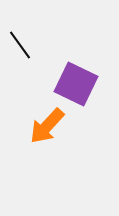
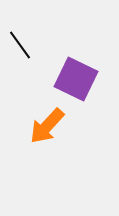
purple square: moved 5 px up
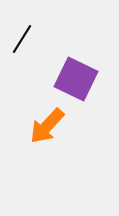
black line: moved 2 px right, 6 px up; rotated 68 degrees clockwise
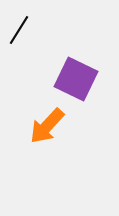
black line: moved 3 px left, 9 px up
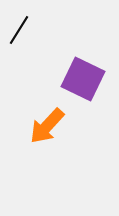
purple square: moved 7 px right
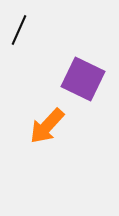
black line: rotated 8 degrees counterclockwise
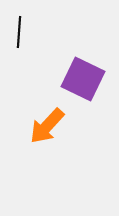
black line: moved 2 px down; rotated 20 degrees counterclockwise
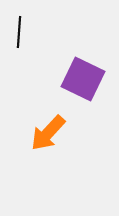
orange arrow: moved 1 px right, 7 px down
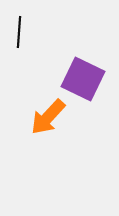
orange arrow: moved 16 px up
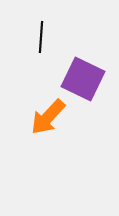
black line: moved 22 px right, 5 px down
